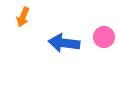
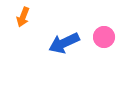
blue arrow: rotated 32 degrees counterclockwise
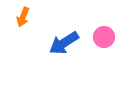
blue arrow: rotated 8 degrees counterclockwise
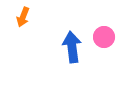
blue arrow: moved 8 px right, 4 px down; rotated 116 degrees clockwise
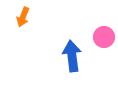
blue arrow: moved 9 px down
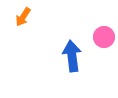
orange arrow: rotated 12 degrees clockwise
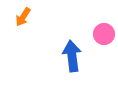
pink circle: moved 3 px up
